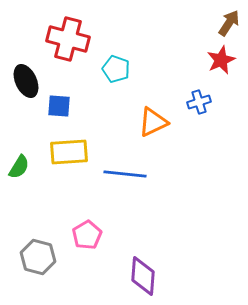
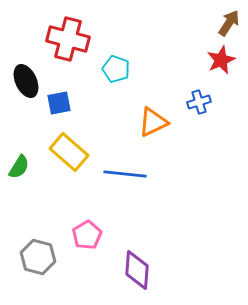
blue square: moved 3 px up; rotated 15 degrees counterclockwise
yellow rectangle: rotated 45 degrees clockwise
purple diamond: moved 6 px left, 6 px up
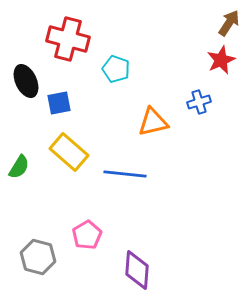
orange triangle: rotated 12 degrees clockwise
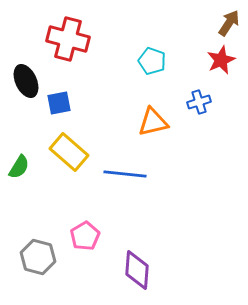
cyan pentagon: moved 36 px right, 8 px up
pink pentagon: moved 2 px left, 1 px down
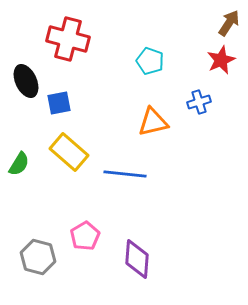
cyan pentagon: moved 2 px left
green semicircle: moved 3 px up
purple diamond: moved 11 px up
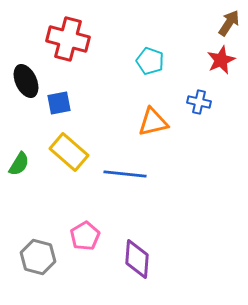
blue cross: rotated 30 degrees clockwise
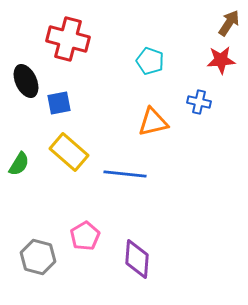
red star: rotated 20 degrees clockwise
